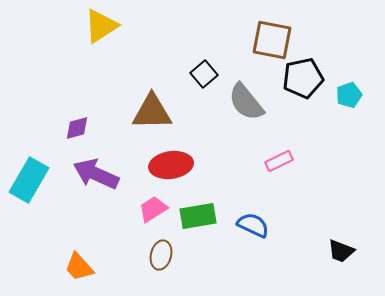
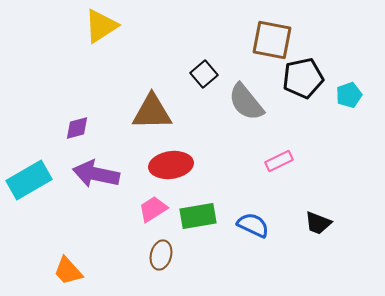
purple arrow: rotated 12 degrees counterclockwise
cyan rectangle: rotated 30 degrees clockwise
black trapezoid: moved 23 px left, 28 px up
orange trapezoid: moved 11 px left, 4 px down
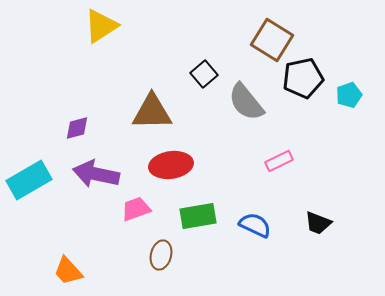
brown square: rotated 21 degrees clockwise
pink trapezoid: moved 17 px left; rotated 12 degrees clockwise
blue semicircle: moved 2 px right
